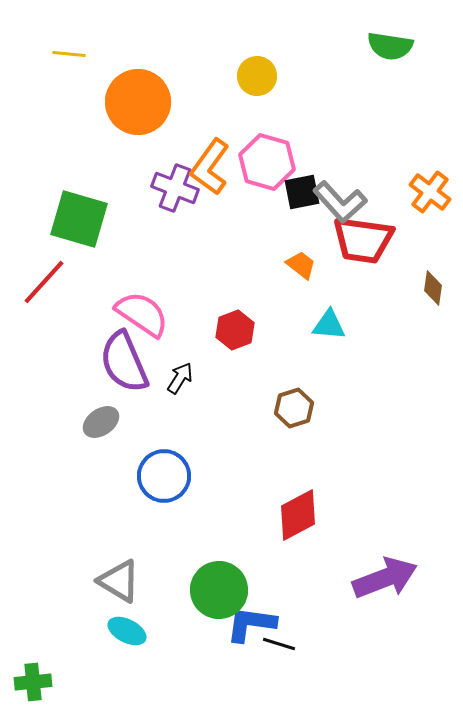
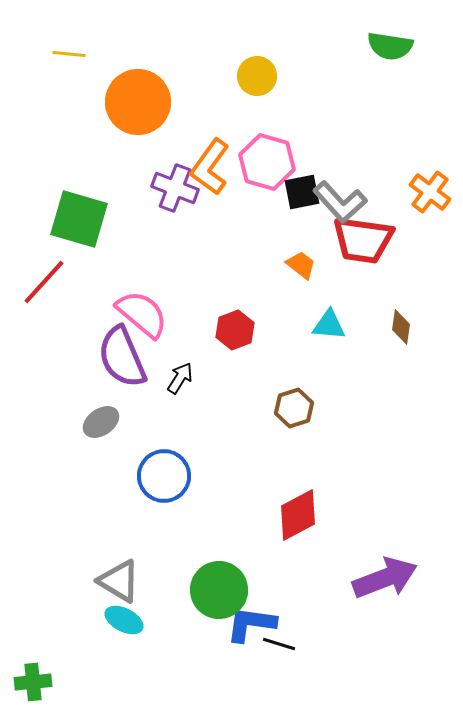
brown diamond: moved 32 px left, 39 px down
pink semicircle: rotated 6 degrees clockwise
purple semicircle: moved 2 px left, 5 px up
cyan ellipse: moved 3 px left, 11 px up
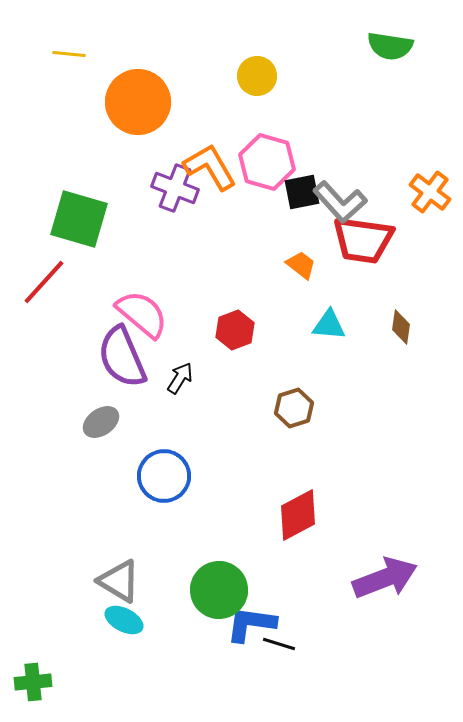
orange L-shape: rotated 114 degrees clockwise
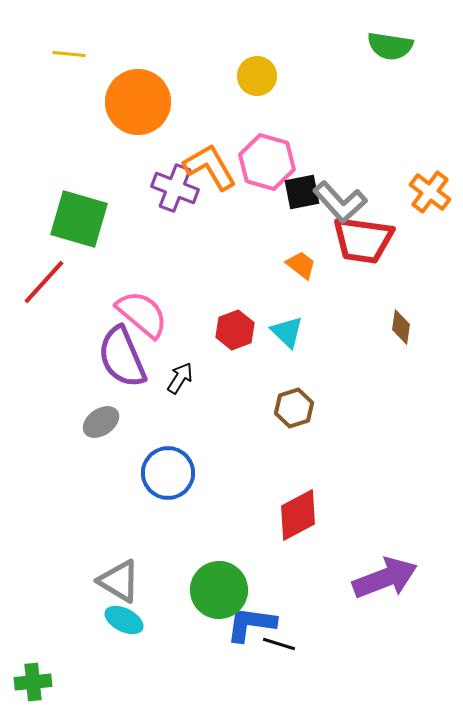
cyan triangle: moved 42 px left, 7 px down; rotated 39 degrees clockwise
blue circle: moved 4 px right, 3 px up
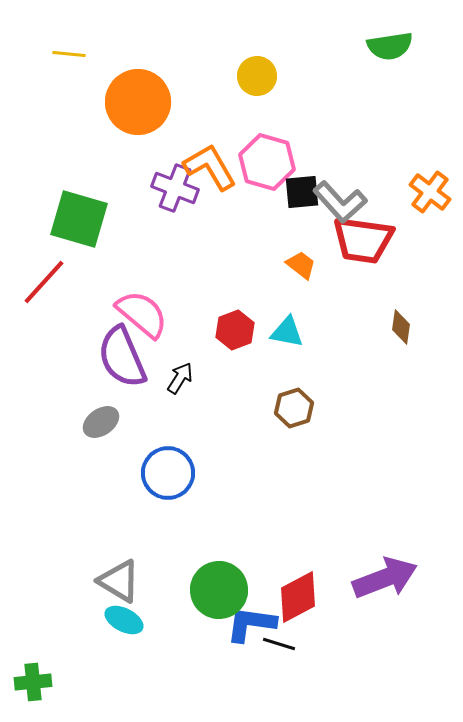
green semicircle: rotated 18 degrees counterclockwise
black square: rotated 6 degrees clockwise
cyan triangle: rotated 33 degrees counterclockwise
red diamond: moved 82 px down
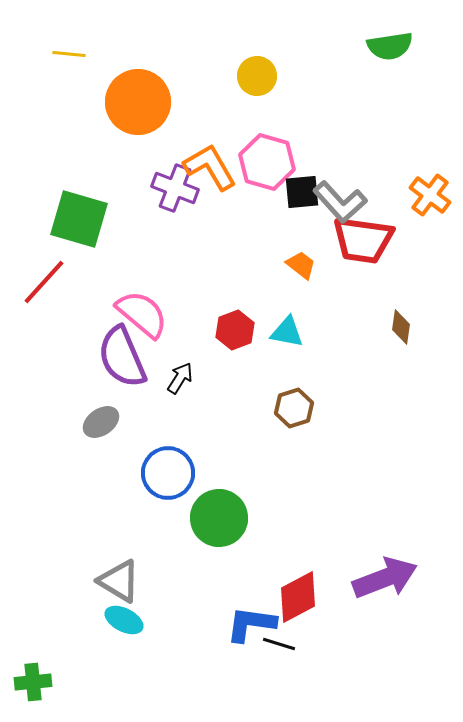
orange cross: moved 3 px down
green circle: moved 72 px up
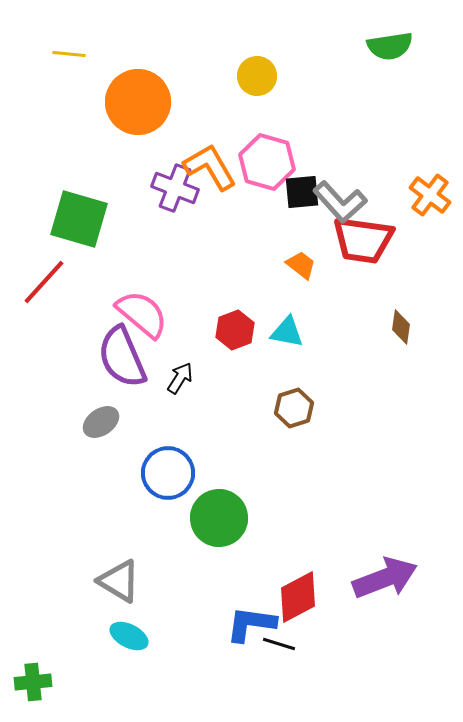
cyan ellipse: moved 5 px right, 16 px down
